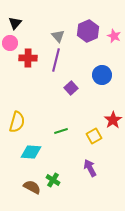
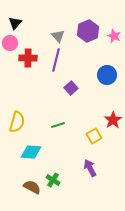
blue circle: moved 5 px right
green line: moved 3 px left, 6 px up
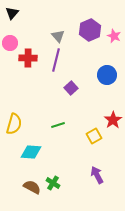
black triangle: moved 3 px left, 10 px up
purple hexagon: moved 2 px right, 1 px up
yellow semicircle: moved 3 px left, 2 px down
purple arrow: moved 7 px right, 7 px down
green cross: moved 3 px down
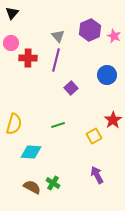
pink circle: moved 1 px right
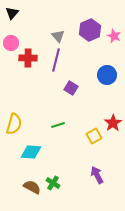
purple square: rotated 16 degrees counterclockwise
red star: moved 3 px down
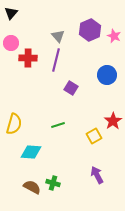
black triangle: moved 1 px left
red star: moved 2 px up
green cross: rotated 16 degrees counterclockwise
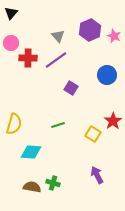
purple line: rotated 40 degrees clockwise
yellow square: moved 1 px left, 2 px up; rotated 28 degrees counterclockwise
brown semicircle: rotated 18 degrees counterclockwise
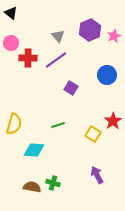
black triangle: rotated 32 degrees counterclockwise
pink star: rotated 24 degrees clockwise
cyan diamond: moved 3 px right, 2 px up
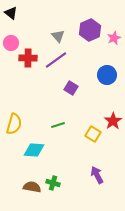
pink star: moved 2 px down
